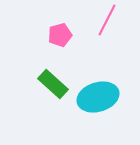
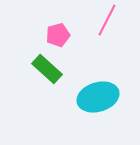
pink pentagon: moved 2 px left
green rectangle: moved 6 px left, 15 px up
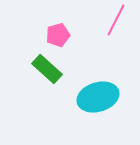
pink line: moved 9 px right
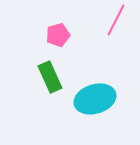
green rectangle: moved 3 px right, 8 px down; rotated 24 degrees clockwise
cyan ellipse: moved 3 px left, 2 px down
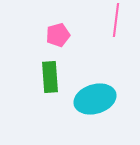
pink line: rotated 20 degrees counterclockwise
green rectangle: rotated 20 degrees clockwise
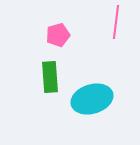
pink line: moved 2 px down
cyan ellipse: moved 3 px left
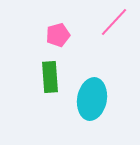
pink line: moved 2 px left; rotated 36 degrees clockwise
cyan ellipse: rotated 63 degrees counterclockwise
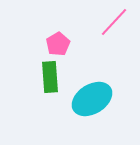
pink pentagon: moved 9 px down; rotated 15 degrees counterclockwise
cyan ellipse: rotated 48 degrees clockwise
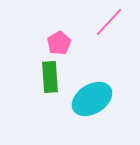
pink line: moved 5 px left
pink pentagon: moved 1 px right, 1 px up
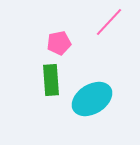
pink pentagon: rotated 20 degrees clockwise
green rectangle: moved 1 px right, 3 px down
